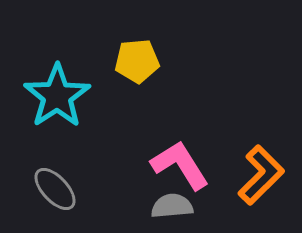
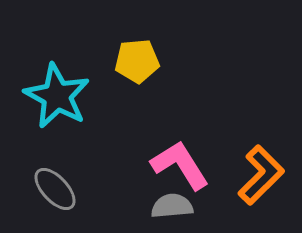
cyan star: rotated 10 degrees counterclockwise
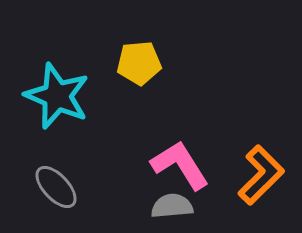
yellow pentagon: moved 2 px right, 2 px down
cyan star: rotated 6 degrees counterclockwise
gray ellipse: moved 1 px right, 2 px up
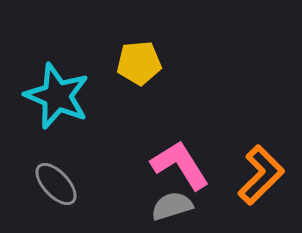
gray ellipse: moved 3 px up
gray semicircle: rotated 12 degrees counterclockwise
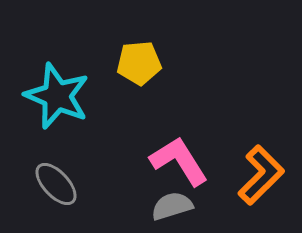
pink L-shape: moved 1 px left, 4 px up
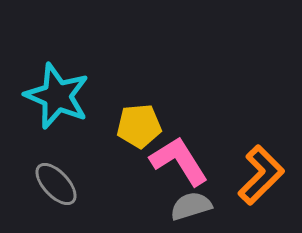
yellow pentagon: moved 63 px down
gray semicircle: moved 19 px right
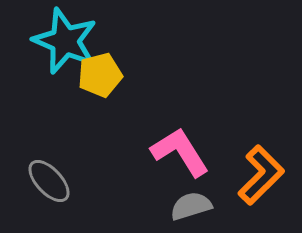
cyan star: moved 8 px right, 55 px up
yellow pentagon: moved 39 px left, 51 px up; rotated 9 degrees counterclockwise
pink L-shape: moved 1 px right, 9 px up
gray ellipse: moved 7 px left, 3 px up
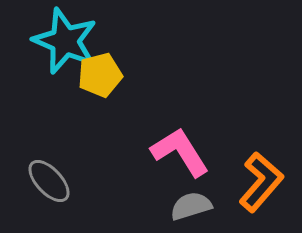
orange L-shape: moved 7 px down; rotated 4 degrees counterclockwise
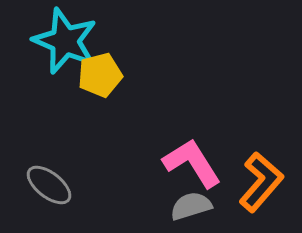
pink L-shape: moved 12 px right, 11 px down
gray ellipse: moved 4 px down; rotated 9 degrees counterclockwise
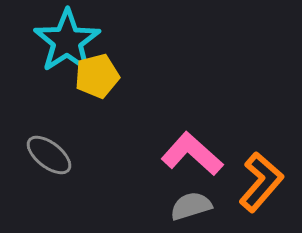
cyan star: moved 2 px right; rotated 16 degrees clockwise
yellow pentagon: moved 3 px left, 1 px down
pink L-shape: moved 9 px up; rotated 16 degrees counterclockwise
gray ellipse: moved 30 px up
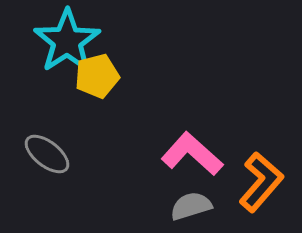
gray ellipse: moved 2 px left, 1 px up
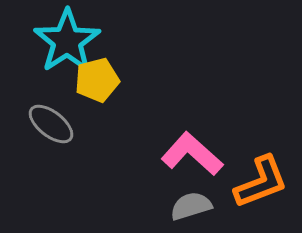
yellow pentagon: moved 4 px down
gray ellipse: moved 4 px right, 30 px up
orange L-shape: rotated 28 degrees clockwise
